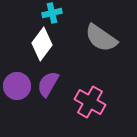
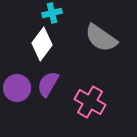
purple circle: moved 2 px down
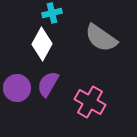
white diamond: rotated 8 degrees counterclockwise
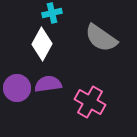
purple semicircle: rotated 52 degrees clockwise
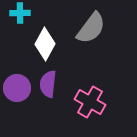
cyan cross: moved 32 px left; rotated 12 degrees clockwise
gray semicircle: moved 10 px left, 10 px up; rotated 88 degrees counterclockwise
white diamond: moved 3 px right
purple semicircle: rotated 76 degrees counterclockwise
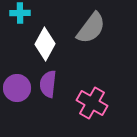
pink cross: moved 2 px right, 1 px down
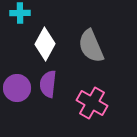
gray semicircle: moved 18 px down; rotated 120 degrees clockwise
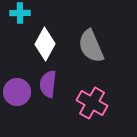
purple circle: moved 4 px down
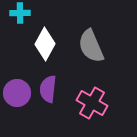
purple semicircle: moved 5 px down
purple circle: moved 1 px down
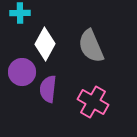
purple circle: moved 5 px right, 21 px up
pink cross: moved 1 px right, 1 px up
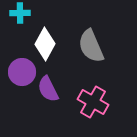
purple semicircle: rotated 32 degrees counterclockwise
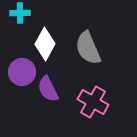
gray semicircle: moved 3 px left, 2 px down
